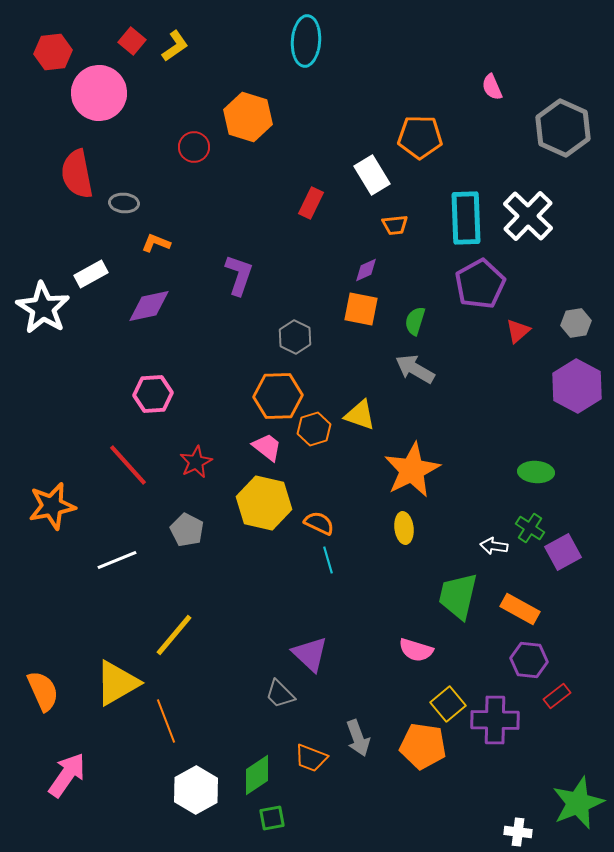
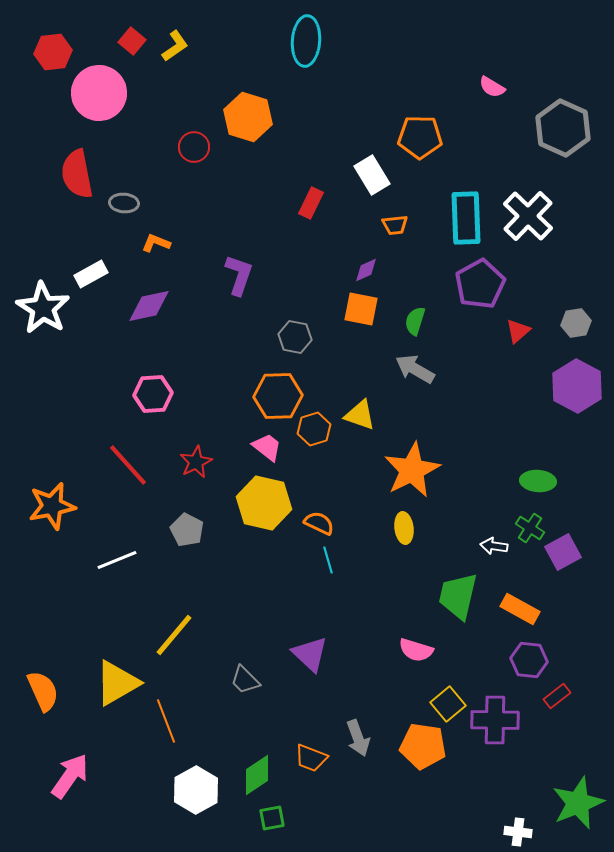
pink semicircle at (492, 87): rotated 36 degrees counterclockwise
gray hexagon at (295, 337): rotated 16 degrees counterclockwise
green ellipse at (536, 472): moved 2 px right, 9 px down
gray trapezoid at (280, 694): moved 35 px left, 14 px up
pink arrow at (67, 775): moved 3 px right, 1 px down
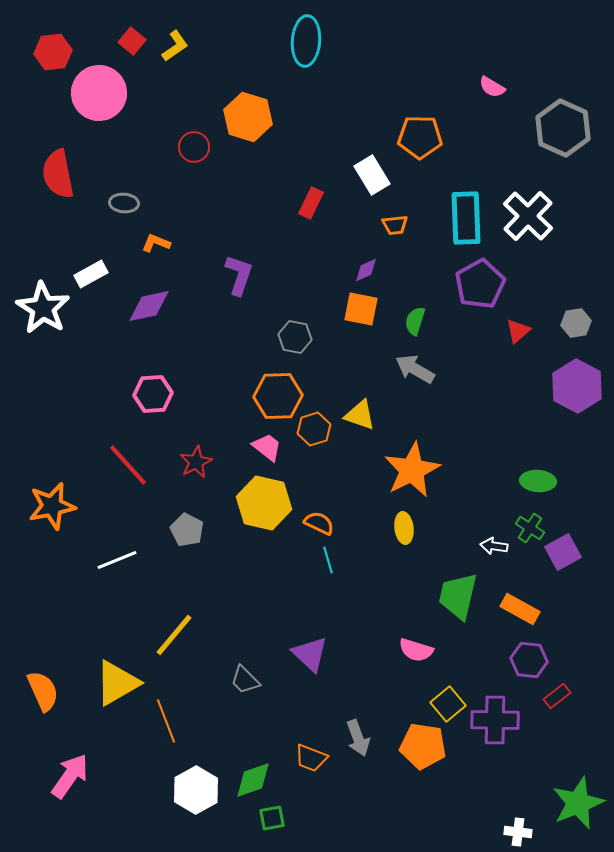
red semicircle at (77, 174): moved 19 px left
green diamond at (257, 775): moved 4 px left, 5 px down; rotated 15 degrees clockwise
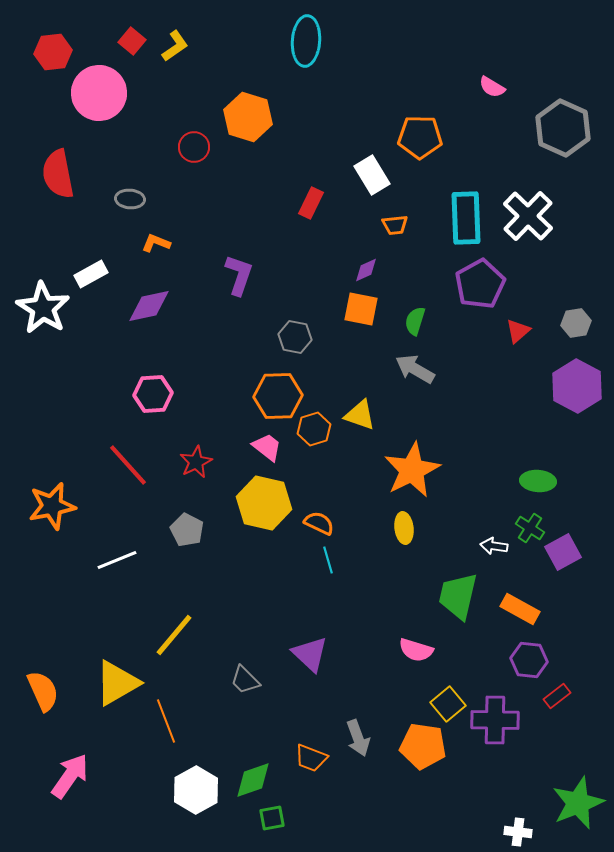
gray ellipse at (124, 203): moved 6 px right, 4 px up
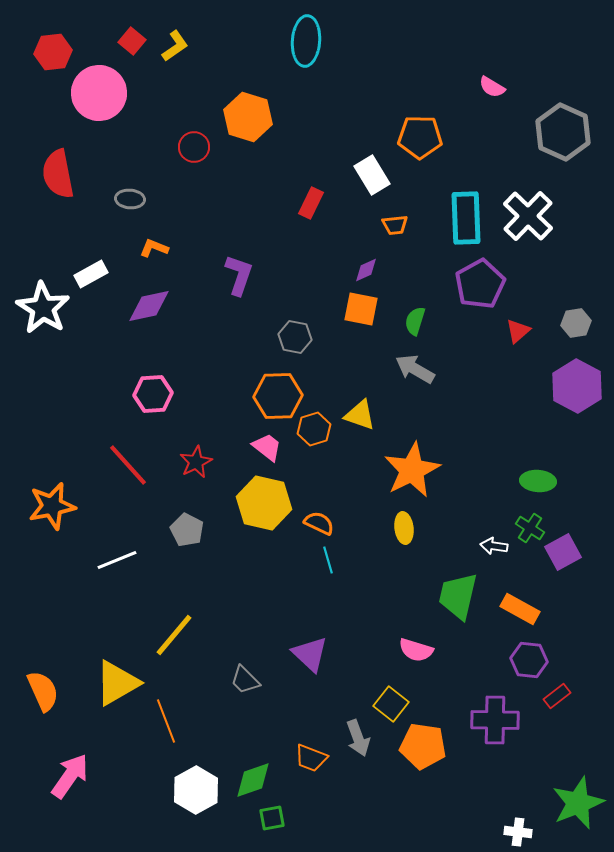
gray hexagon at (563, 128): moved 4 px down
orange L-shape at (156, 243): moved 2 px left, 5 px down
yellow square at (448, 704): moved 57 px left; rotated 12 degrees counterclockwise
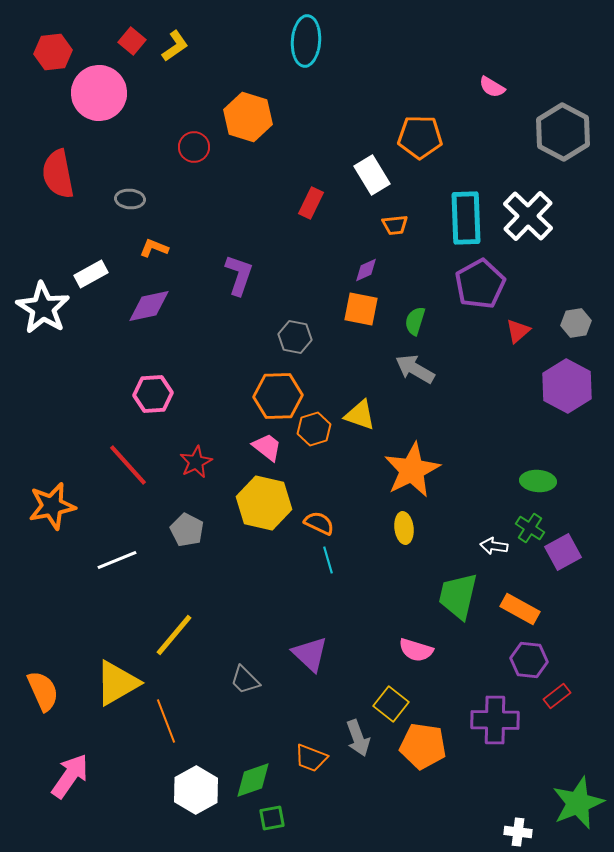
gray hexagon at (563, 132): rotated 4 degrees clockwise
purple hexagon at (577, 386): moved 10 px left
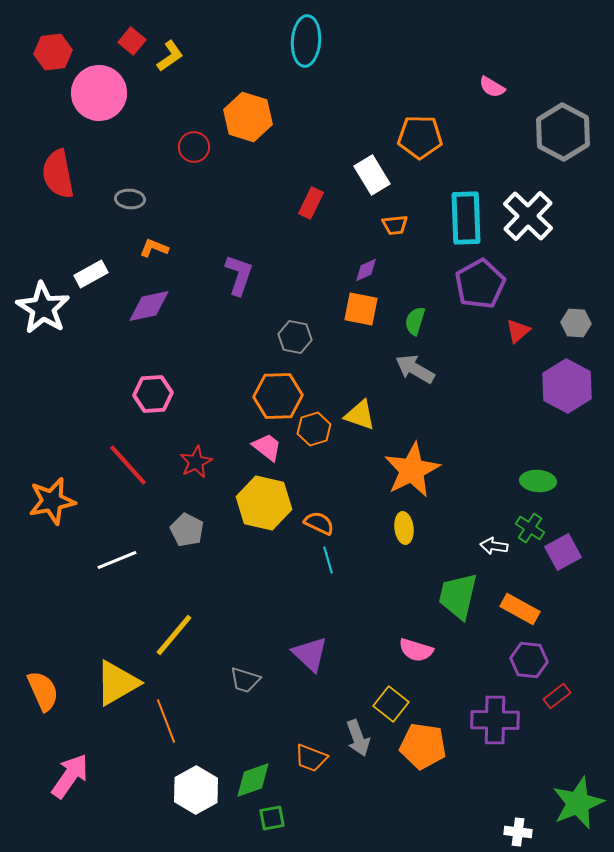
yellow L-shape at (175, 46): moved 5 px left, 10 px down
gray hexagon at (576, 323): rotated 12 degrees clockwise
orange star at (52, 506): moved 5 px up
gray trapezoid at (245, 680): rotated 28 degrees counterclockwise
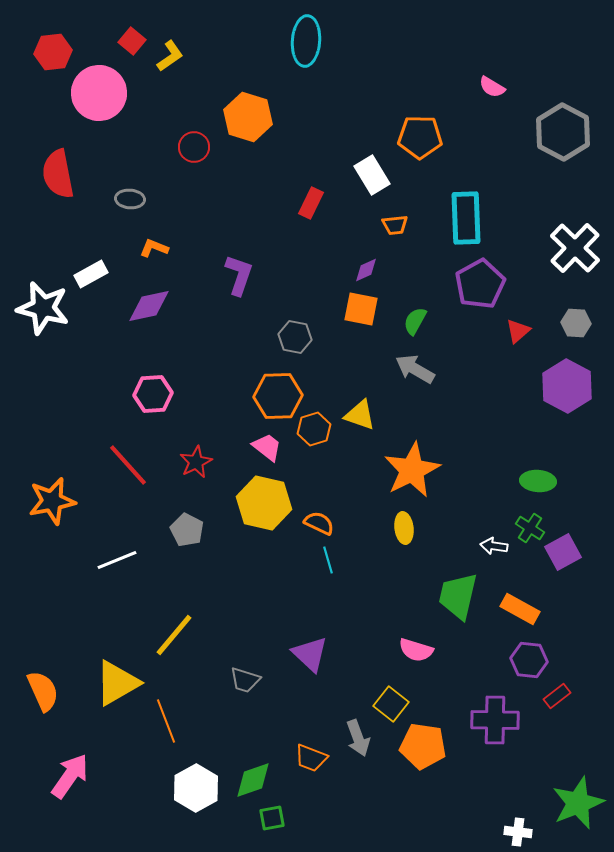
white cross at (528, 216): moved 47 px right, 32 px down
white star at (43, 308): rotated 18 degrees counterclockwise
green semicircle at (415, 321): rotated 12 degrees clockwise
white hexagon at (196, 790): moved 2 px up
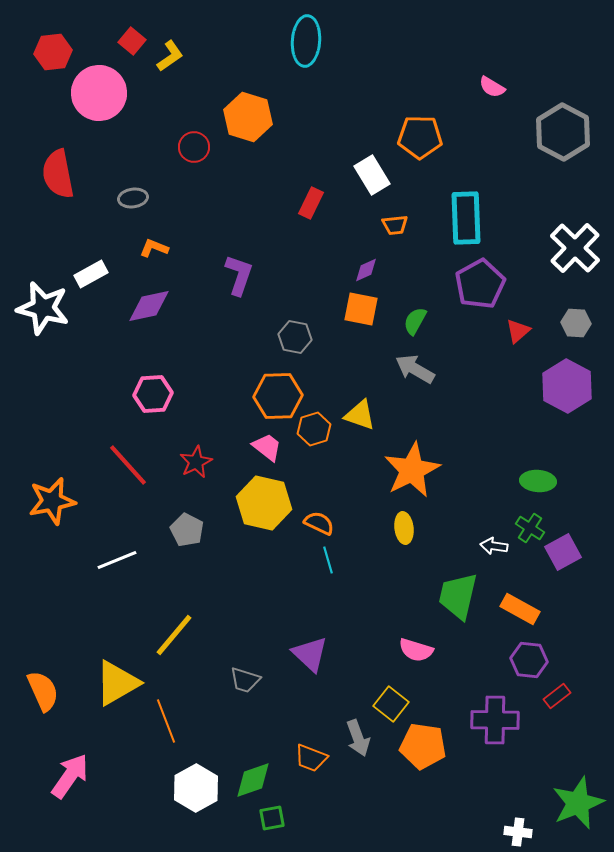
gray ellipse at (130, 199): moved 3 px right, 1 px up; rotated 12 degrees counterclockwise
